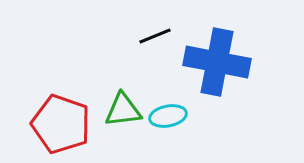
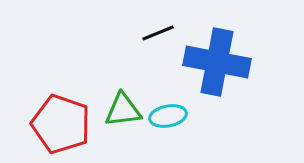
black line: moved 3 px right, 3 px up
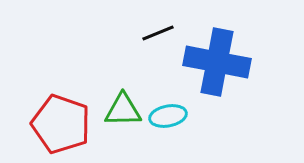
green triangle: rotated 6 degrees clockwise
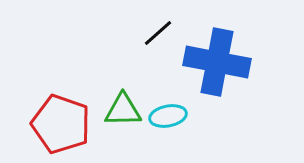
black line: rotated 20 degrees counterclockwise
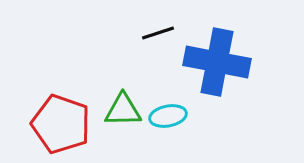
black line: rotated 24 degrees clockwise
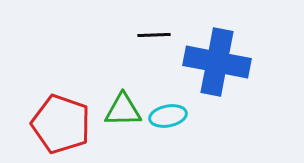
black line: moved 4 px left, 2 px down; rotated 16 degrees clockwise
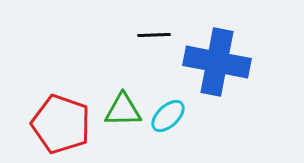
cyan ellipse: rotated 33 degrees counterclockwise
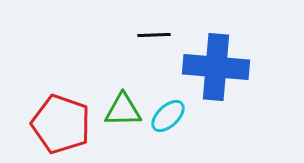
blue cross: moved 1 px left, 5 px down; rotated 6 degrees counterclockwise
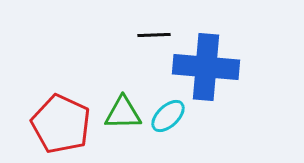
blue cross: moved 10 px left
green triangle: moved 3 px down
red pentagon: rotated 6 degrees clockwise
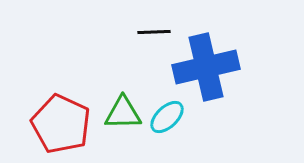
black line: moved 3 px up
blue cross: rotated 18 degrees counterclockwise
cyan ellipse: moved 1 px left, 1 px down
